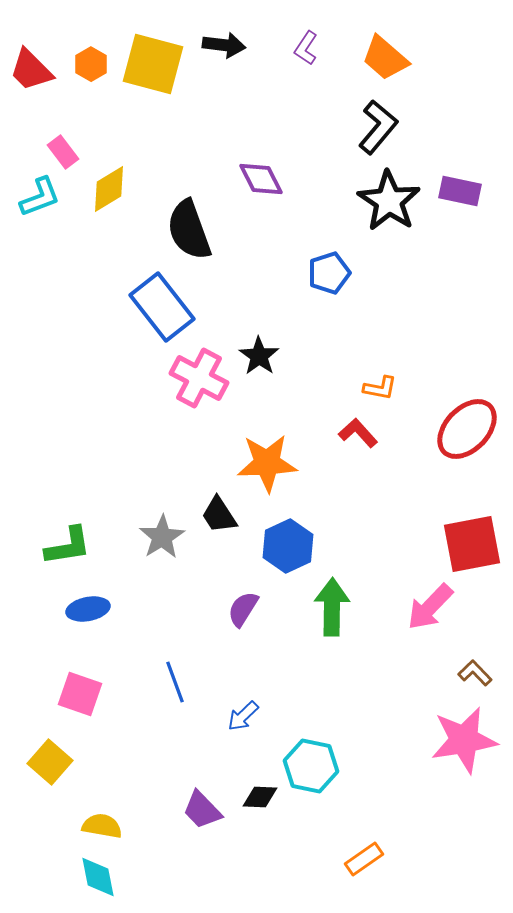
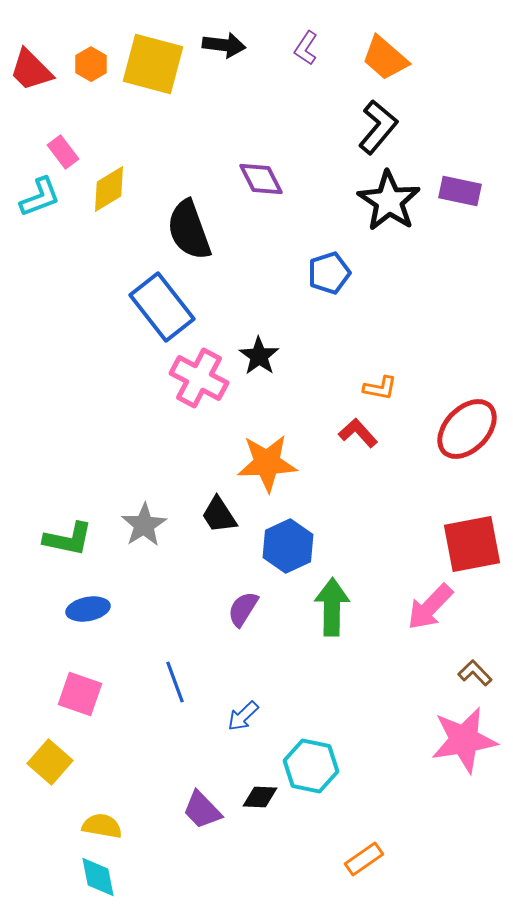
gray star at (162, 537): moved 18 px left, 12 px up
green L-shape at (68, 546): moved 7 px up; rotated 21 degrees clockwise
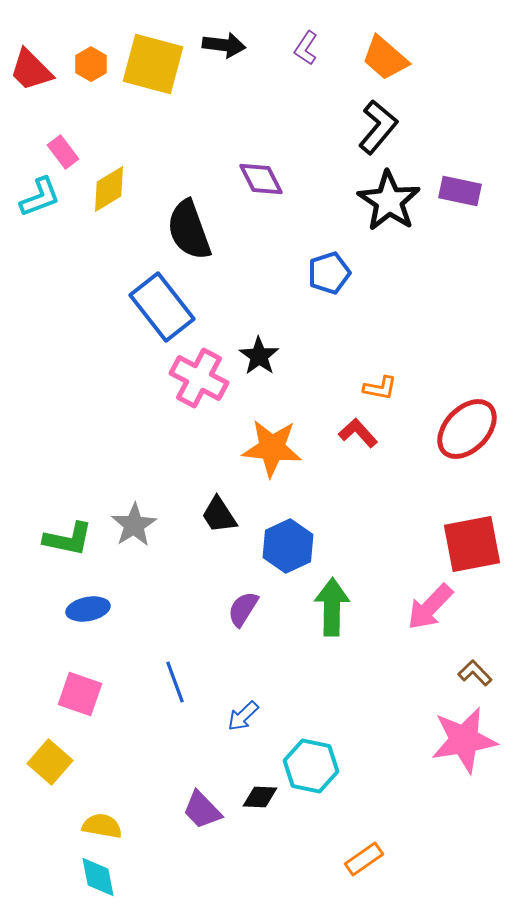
orange star at (267, 463): moved 5 px right, 15 px up; rotated 8 degrees clockwise
gray star at (144, 525): moved 10 px left
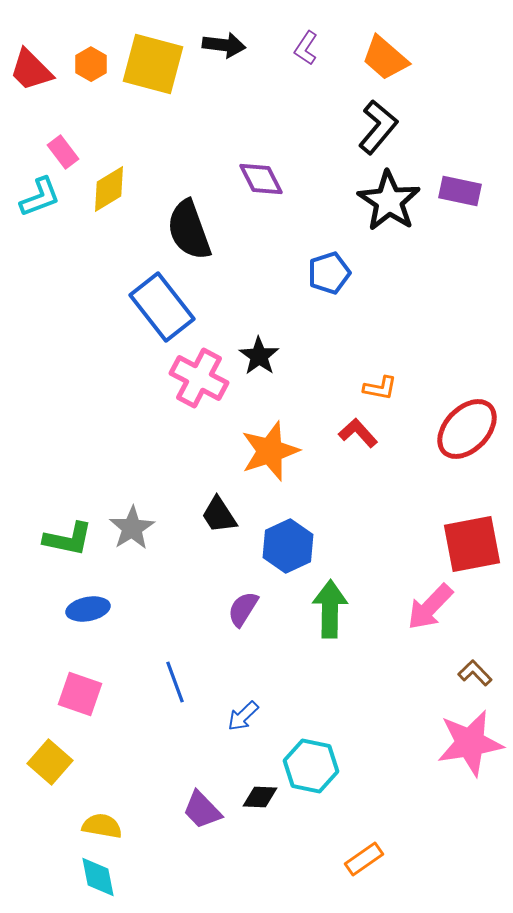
orange star at (272, 448): moved 2 px left, 3 px down; rotated 24 degrees counterclockwise
gray star at (134, 525): moved 2 px left, 3 px down
green arrow at (332, 607): moved 2 px left, 2 px down
pink star at (464, 740): moved 6 px right, 3 px down
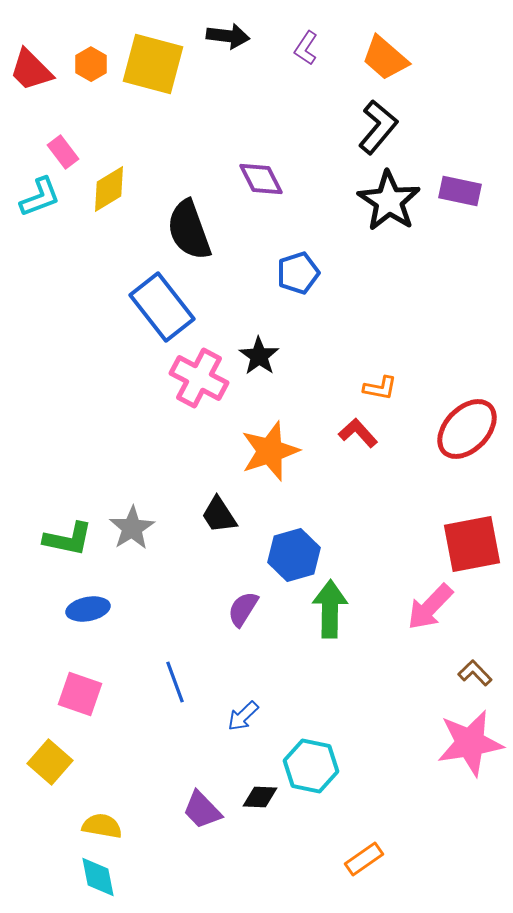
black arrow at (224, 45): moved 4 px right, 9 px up
blue pentagon at (329, 273): moved 31 px left
blue hexagon at (288, 546): moved 6 px right, 9 px down; rotated 9 degrees clockwise
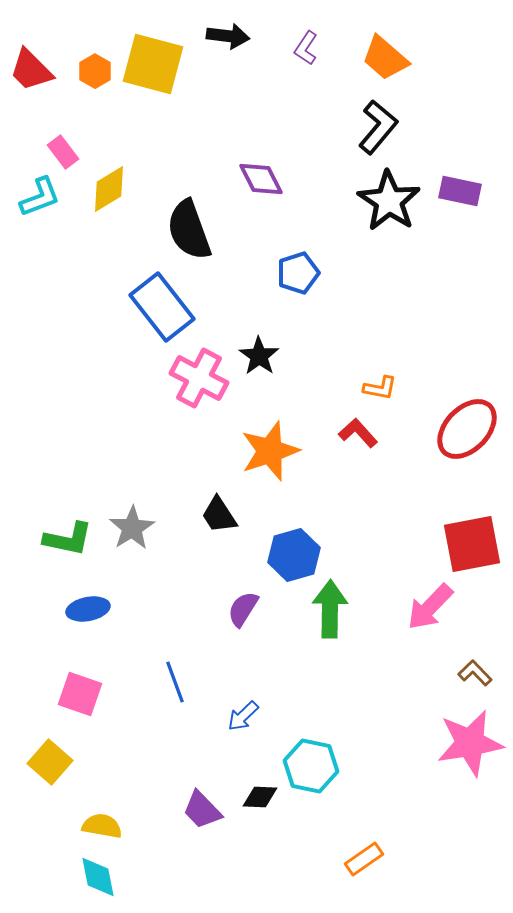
orange hexagon at (91, 64): moved 4 px right, 7 px down
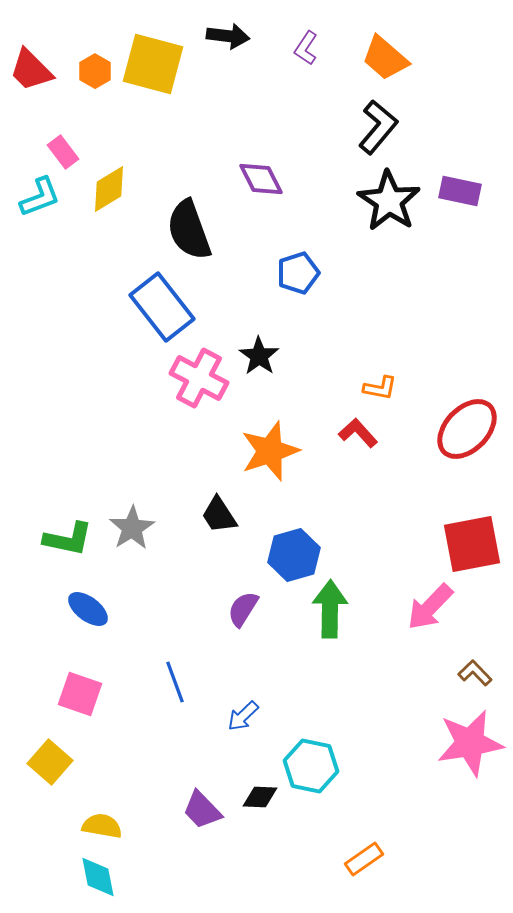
blue ellipse at (88, 609): rotated 48 degrees clockwise
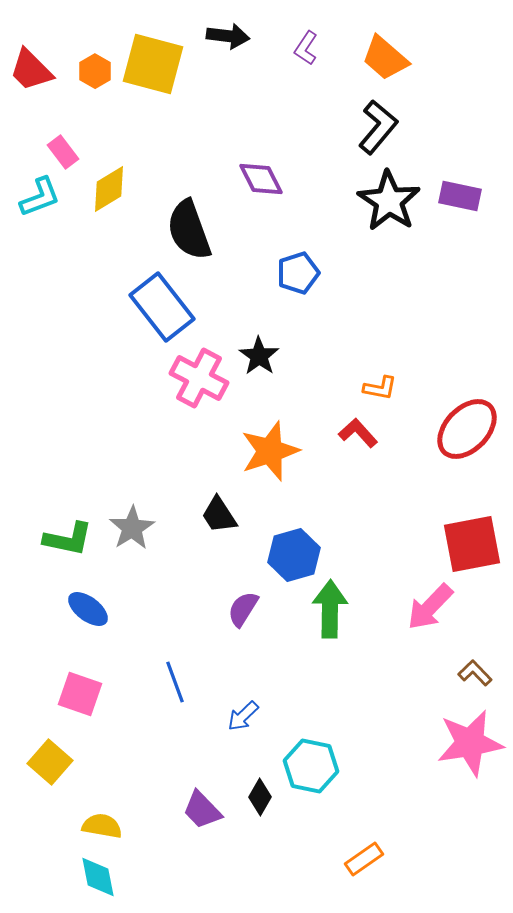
purple rectangle at (460, 191): moved 5 px down
black diamond at (260, 797): rotated 63 degrees counterclockwise
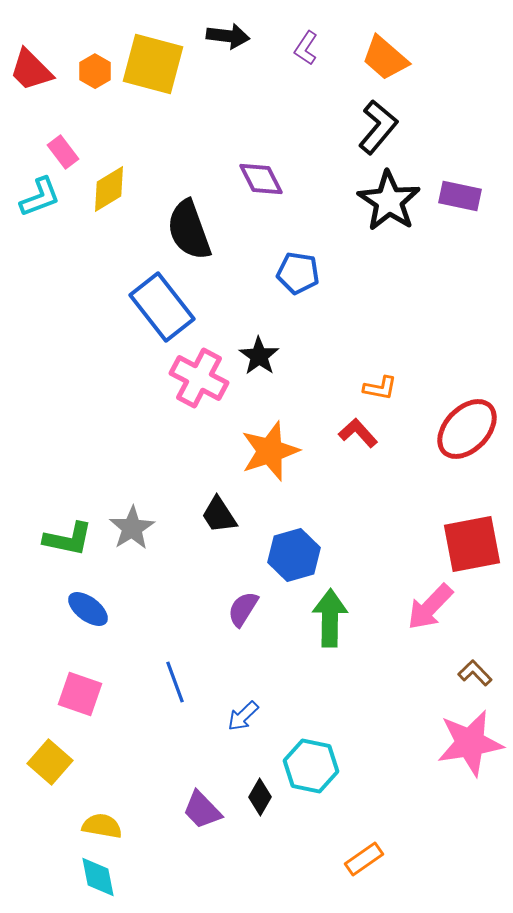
blue pentagon at (298, 273): rotated 27 degrees clockwise
green arrow at (330, 609): moved 9 px down
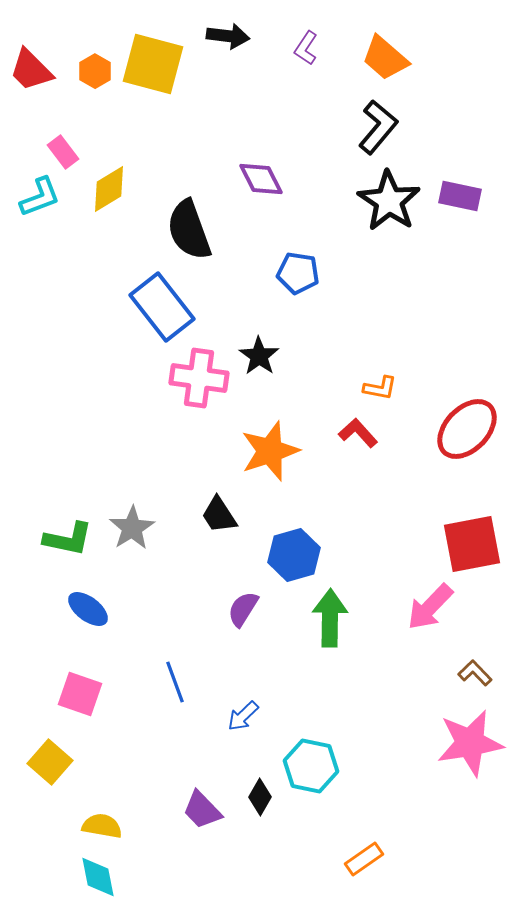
pink cross at (199, 378): rotated 20 degrees counterclockwise
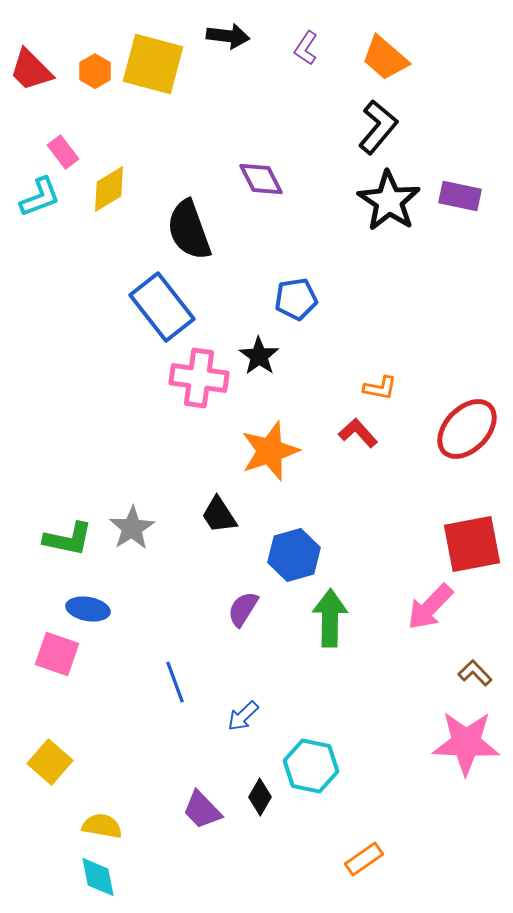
blue pentagon at (298, 273): moved 2 px left, 26 px down; rotated 18 degrees counterclockwise
blue ellipse at (88, 609): rotated 27 degrees counterclockwise
pink square at (80, 694): moved 23 px left, 40 px up
pink star at (470, 743): moved 4 px left; rotated 12 degrees clockwise
